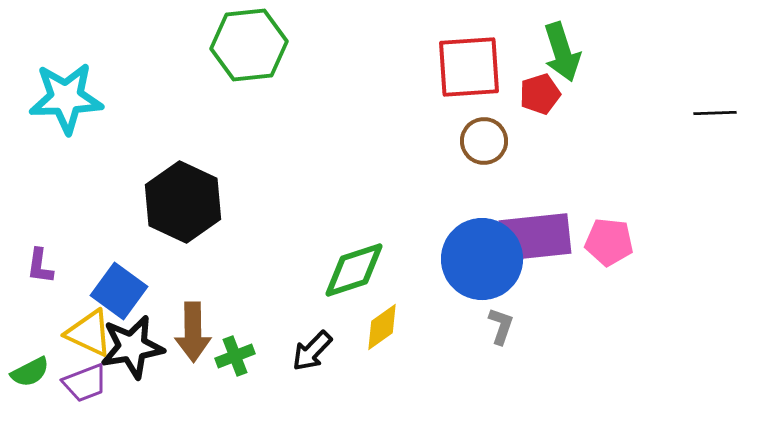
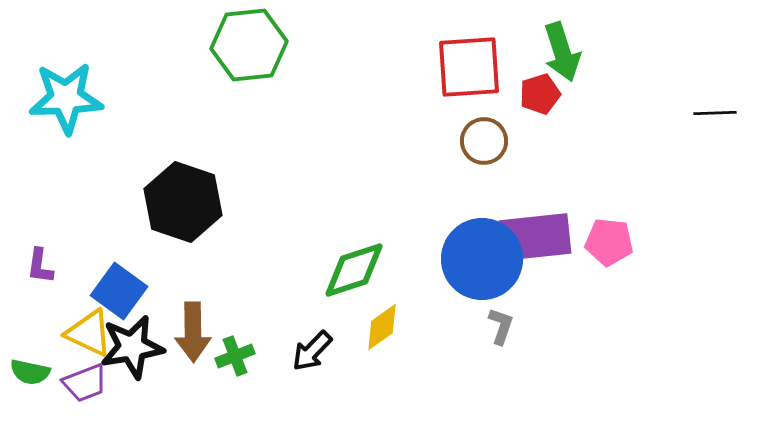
black hexagon: rotated 6 degrees counterclockwise
green semicircle: rotated 39 degrees clockwise
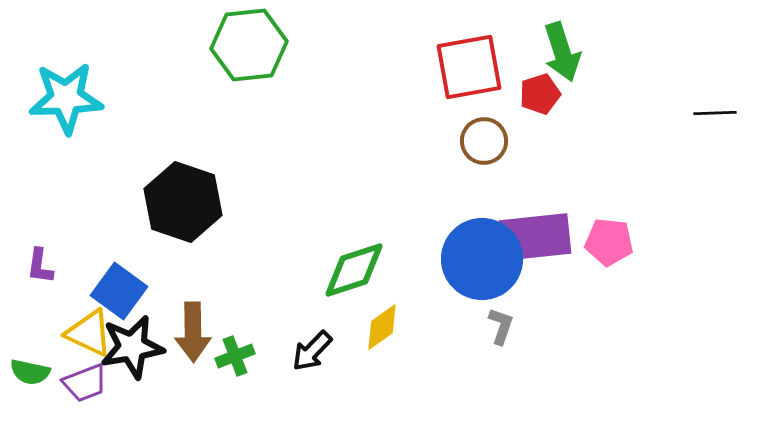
red square: rotated 6 degrees counterclockwise
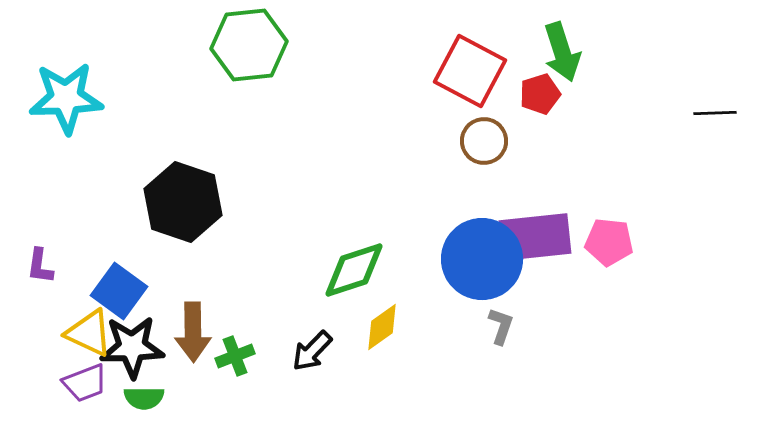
red square: moved 1 px right, 4 px down; rotated 38 degrees clockwise
black star: rotated 8 degrees clockwise
green semicircle: moved 114 px right, 26 px down; rotated 12 degrees counterclockwise
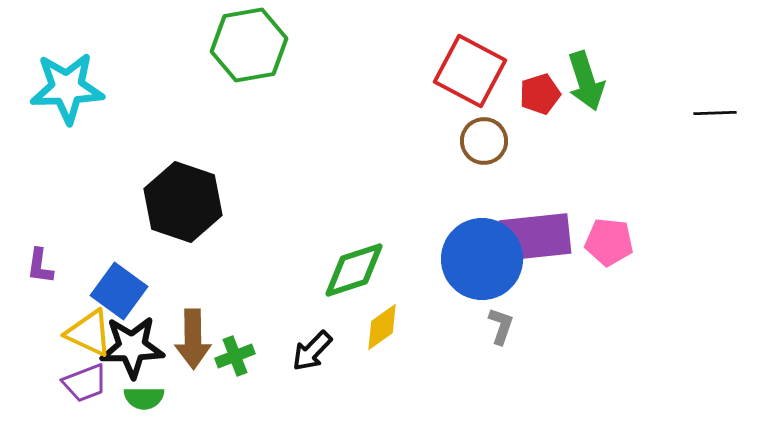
green hexagon: rotated 4 degrees counterclockwise
green arrow: moved 24 px right, 29 px down
cyan star: moved 1 px right, 10 px up
brown arrow: moved 7 px down
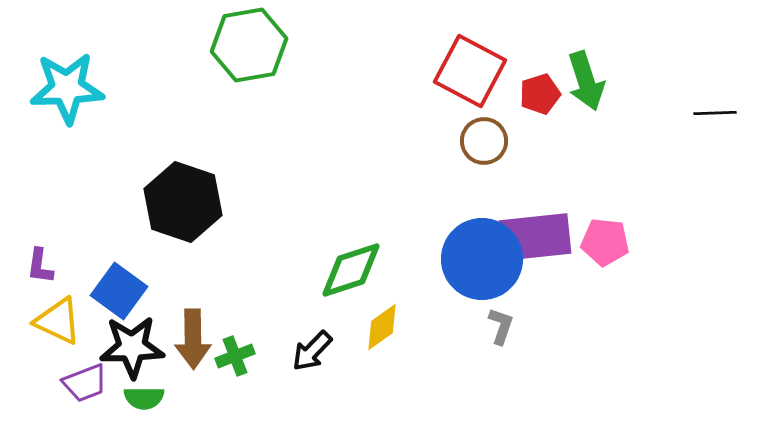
pink pentagon: moved 4 px left
green diamond: moved 3 px left
yellow triangle: moved 31 px left, 12 px up
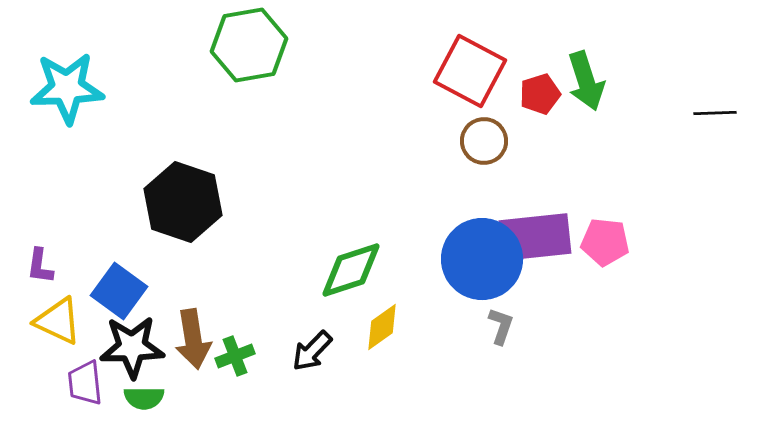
brown arrow: rotated 8 degrees counterclockwise
purple trapezoid: rotated 105 degrees clockwise
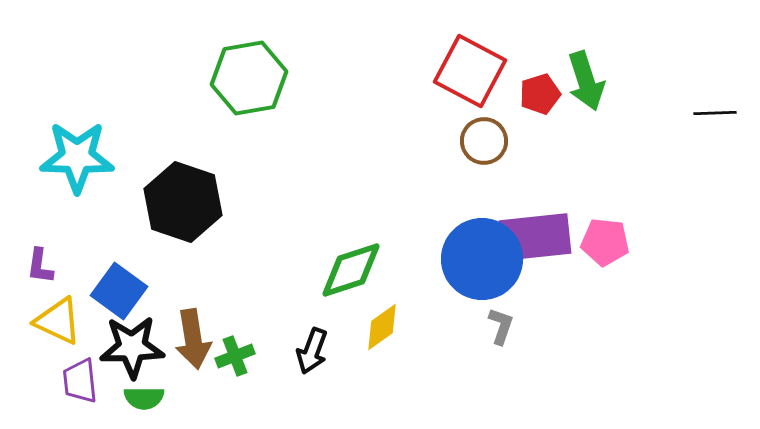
green hexagon: moved 33 px down
cyan star: moved 10 px right, 69 px down; rotated 4 degrees clockwise
black arrow: rotated 24 degrees counterclockwise
purple trapezoid: moved 5 px left, 2 px up
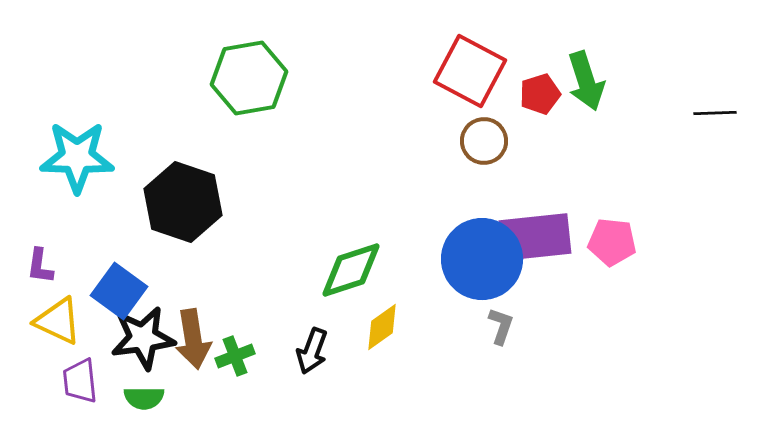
pink pentagon: moved 7 px right
black star: moved 11 px right, 9 px up; rotated 6 degrees counterclockwise
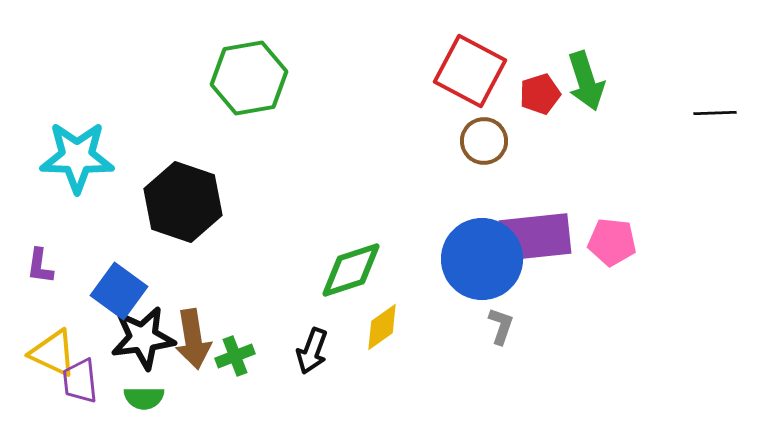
yellow triangle: moved 5 px left, 32 px down
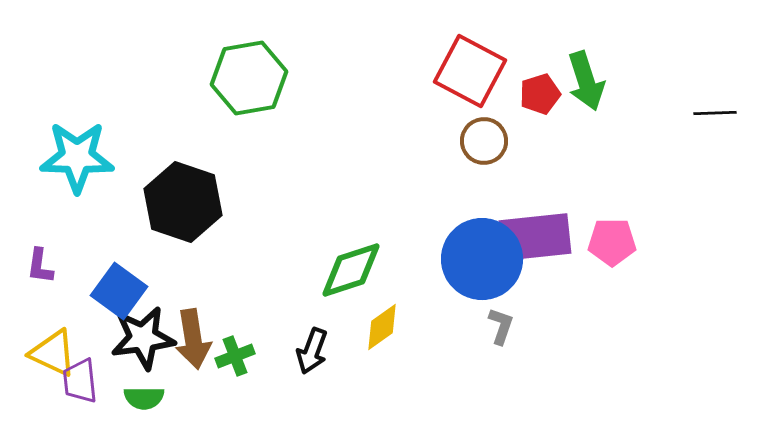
pink pentagon: rotated 6 degrees counterclockwise
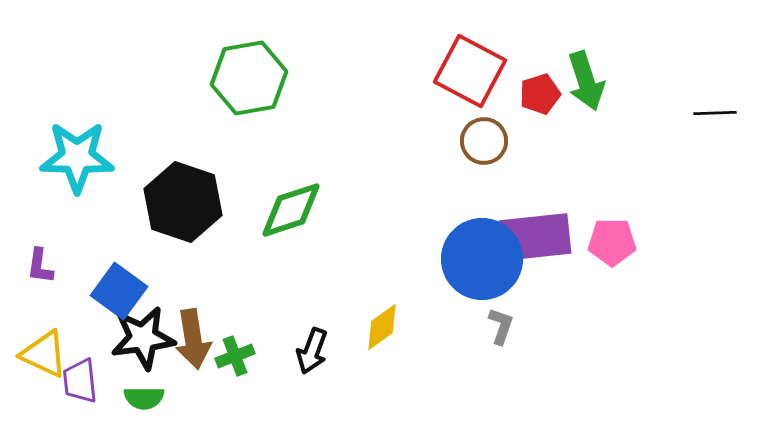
green diamond: moved 60 px left, 60 px up
yellow triangle: moved 9 px left, 1 px down
